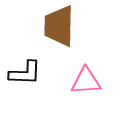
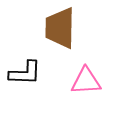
brown trapezoid: moved 1 px right, 2 px down
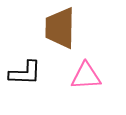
pink triangle: moved 5 px up
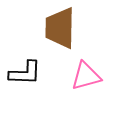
pink triangle: rotated 12 degrees counterclockwise
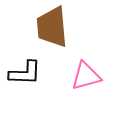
brown trapezoid: moved 8 px left, 1 px up; rotated 6 degrees counterclockwise
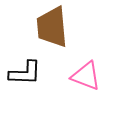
pink triangle: rotated 36 degrees clockwise
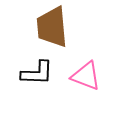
black L-shape: moved 12 px right
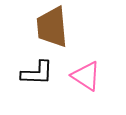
pink triangle: rotated 12 degrees clockwise
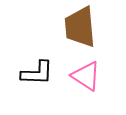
brown trapezoid: moved 28 px right
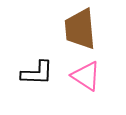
brown trapezoid: moved 2 px down
